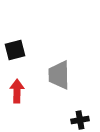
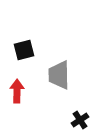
black square: moved 9 px right
black cross: rotated 24 degrees counterclockwise
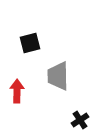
black square: moved 6 px right, 7 px up
gray trapezoid: moved 1 px left, 1 px down
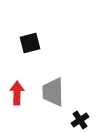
gray trapezoid: moved 5 px left, 16 px down
red arrow: moved 2 px down
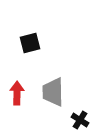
black cross: rotated 24 degrees counterclockwise
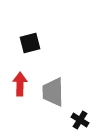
red arrow: moved 3 px right, 9 px up
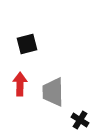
black square: moved 3 px left, 1 px down
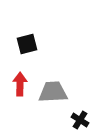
gray trapezoid: rotated 88 degrees clockwise
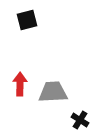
black square: moved 24 px up
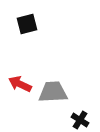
black square: moved 4 px down
red arrow: rotated 65 degrees counterclockwise
